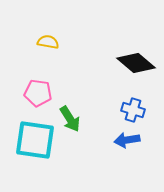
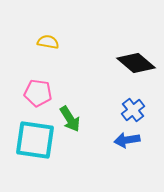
blue cross: rotated 35 degrees clockwise
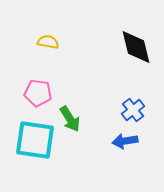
black diamond: moved 16 px up; rotated 36 degrees clockwise
blue arrow: moved 2 px left, 1 px down
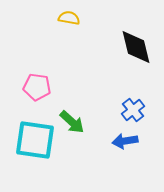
yellow semicircle: moved 21 px right, 24 px up
pink pentagon: moved 1 px left, 6 px up
green arrow: moved 2 px right, 3 px down; rotated 16 degrees counterclockwise
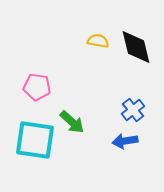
yellow semicircle: moved 29 px right, 23 px down
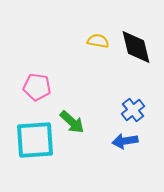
cyan square: rotated 12 degrees counterclockwise
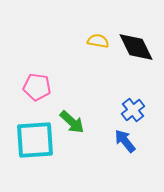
black diamond: rotated 12 degrees counterclockwise
blue arrow: rotated 60 degrees clockwise
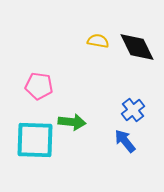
black diamond: moved 1 px right
pink pentagon: moved 2 px right, 1 px up
green arrow: rotated 36 degrees counterclockwise
cyan square: rotated 6 degrees clockwise
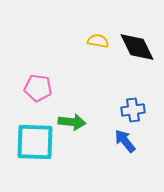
pink pentagon: moved 1 px left, 2 px down
blue cross: rotated 30 degrees clockwise
cyan square: moved 2 px down
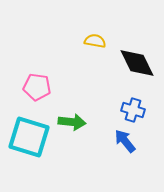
yellow semicircle: moved 3 px left
black diamond: moved 16 px down
pink pentagon: moved 1 px left, 1 px up
blue cross: rotated 25 degrees clockwise
cyan square: moved 6 px left, 5 px up; rotated 15 degrees clockwise
